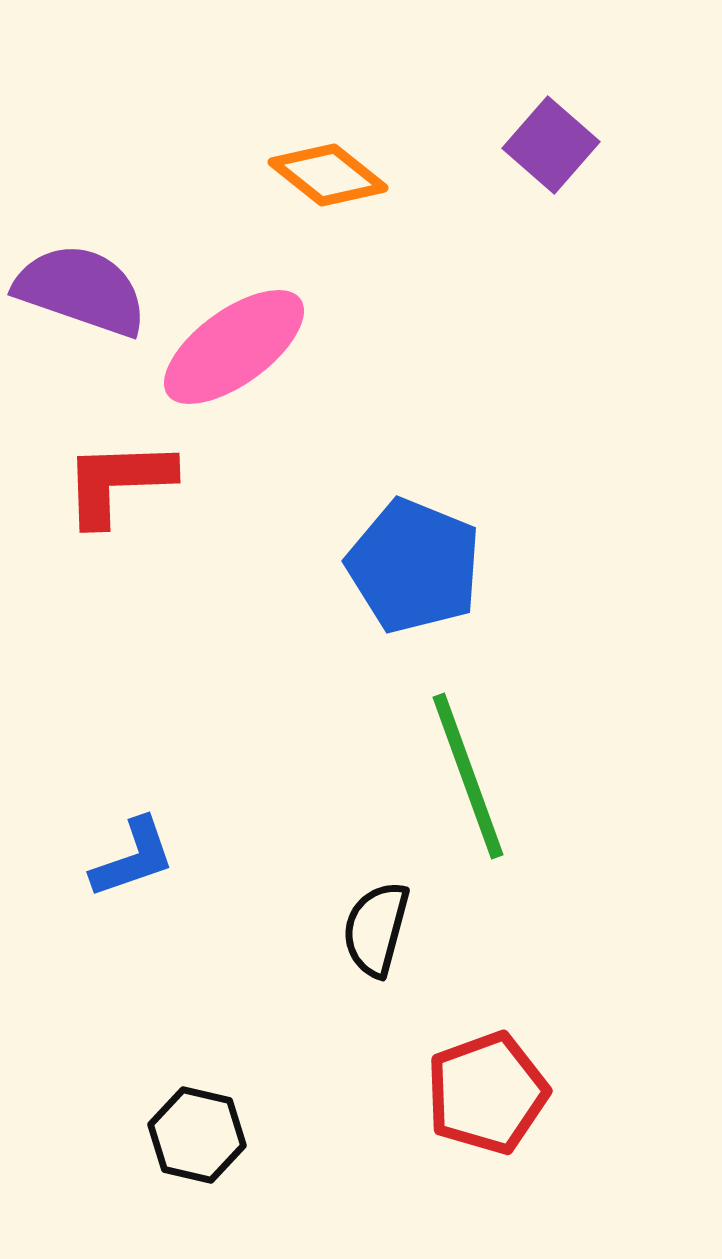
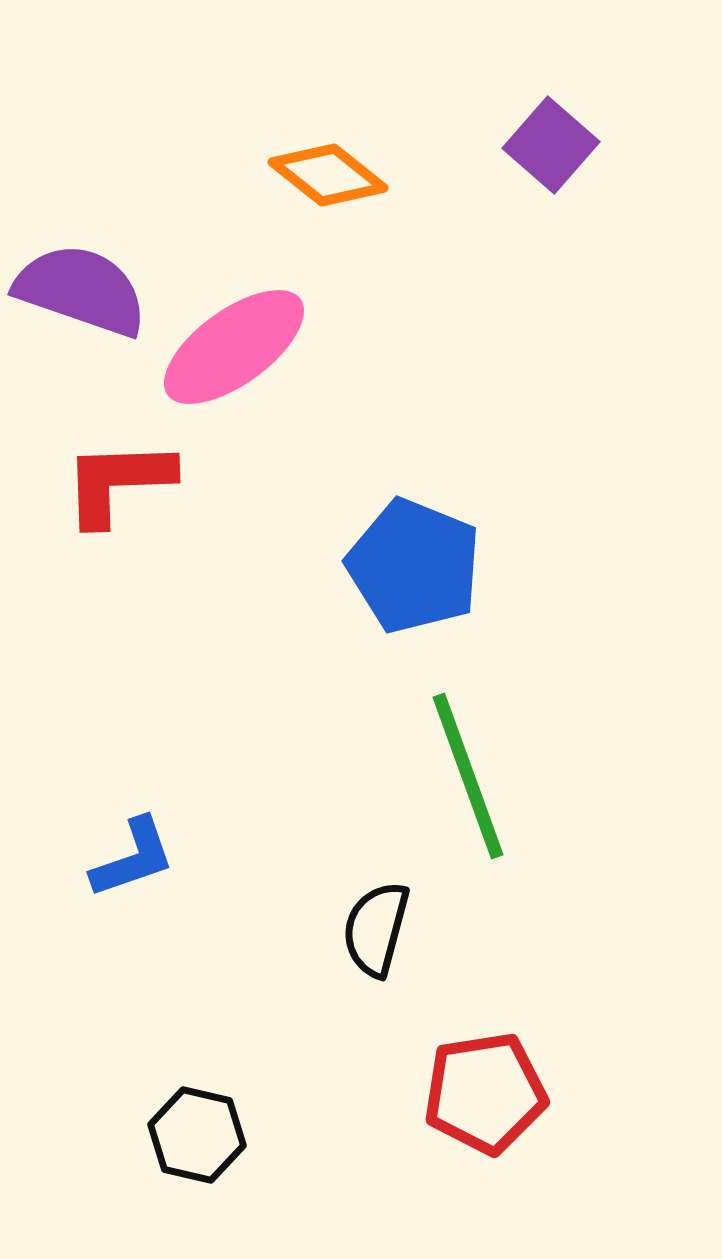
red pentagon: moved 2 px left; rotated 11 degrees clockwise
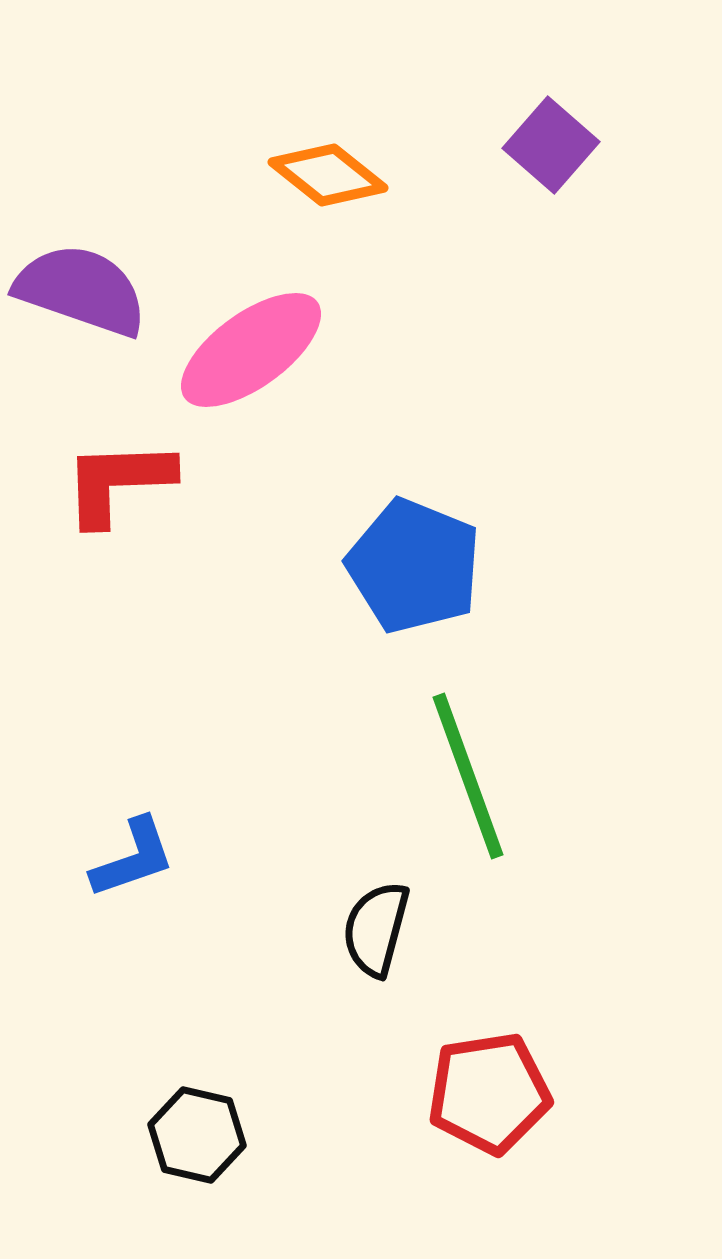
pink ellipse: moved 17 px right, 3 px down
red pentagon: moved 4 px right
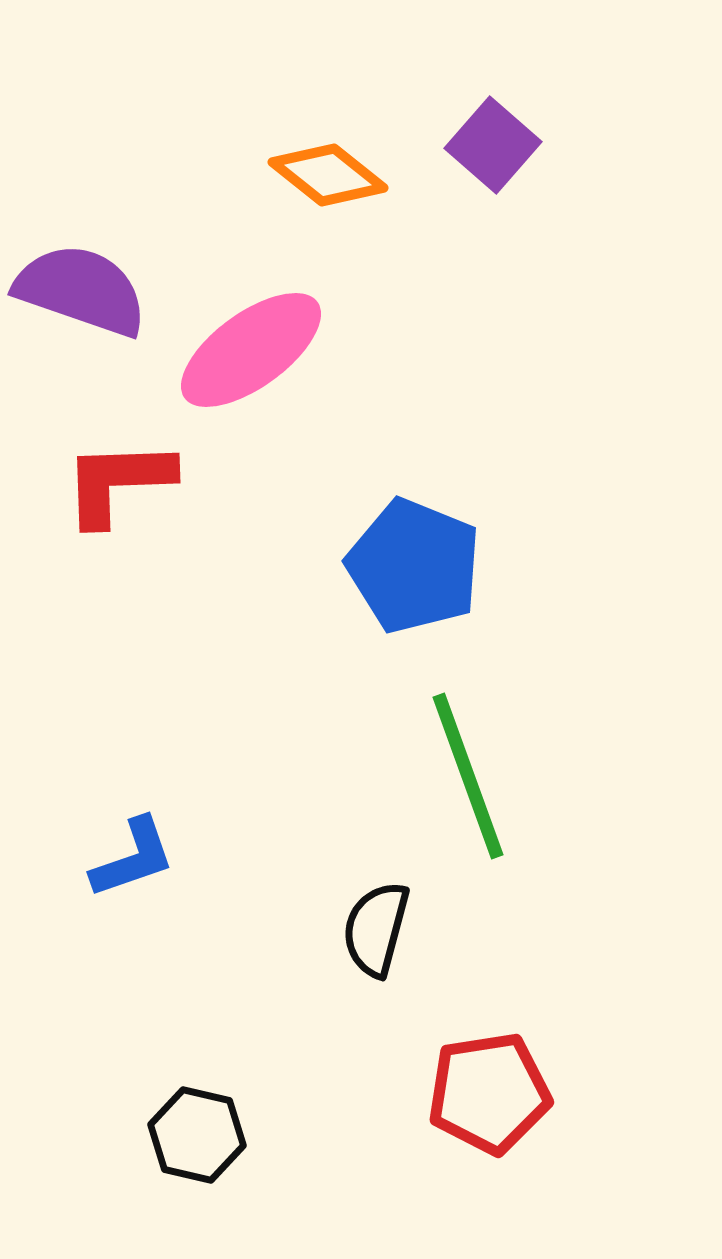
purple square: moved 58 px left
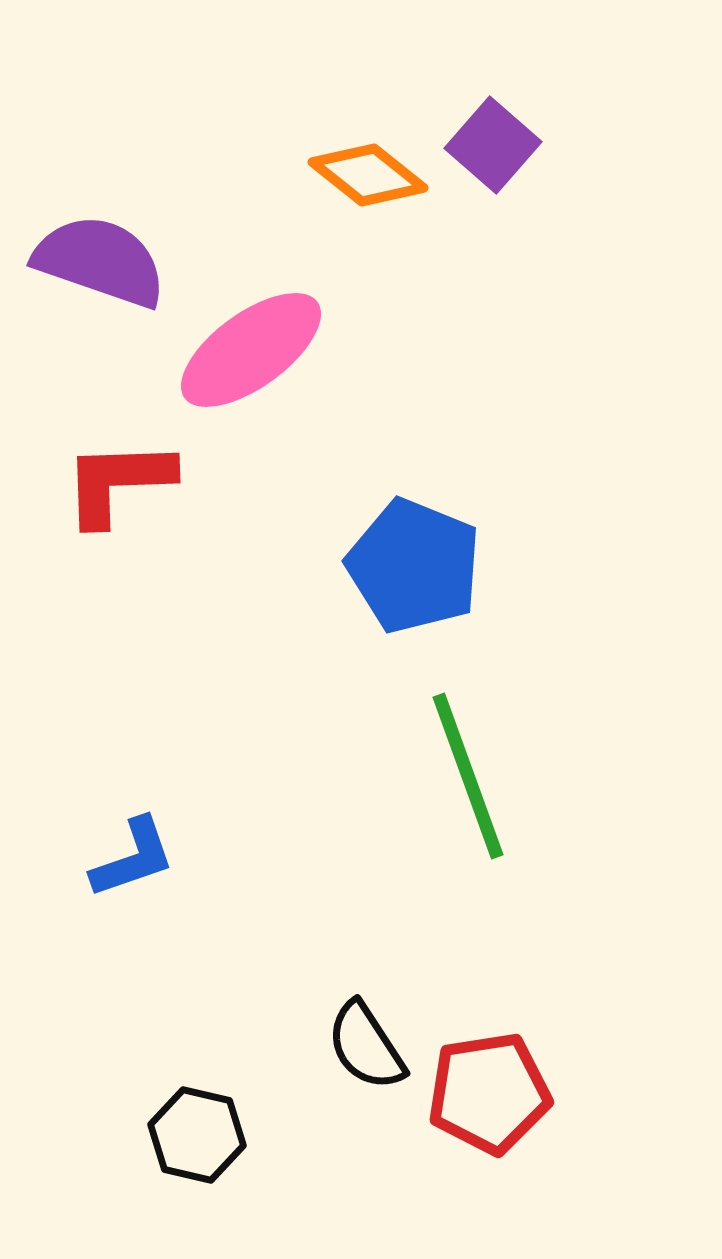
orange diamond: moved 40 px right
purple semicircle: moved 19 px right, 29 px up
black semicircle: moved 10 px left, 117 px down; rotated 48 degrees counterclockwise
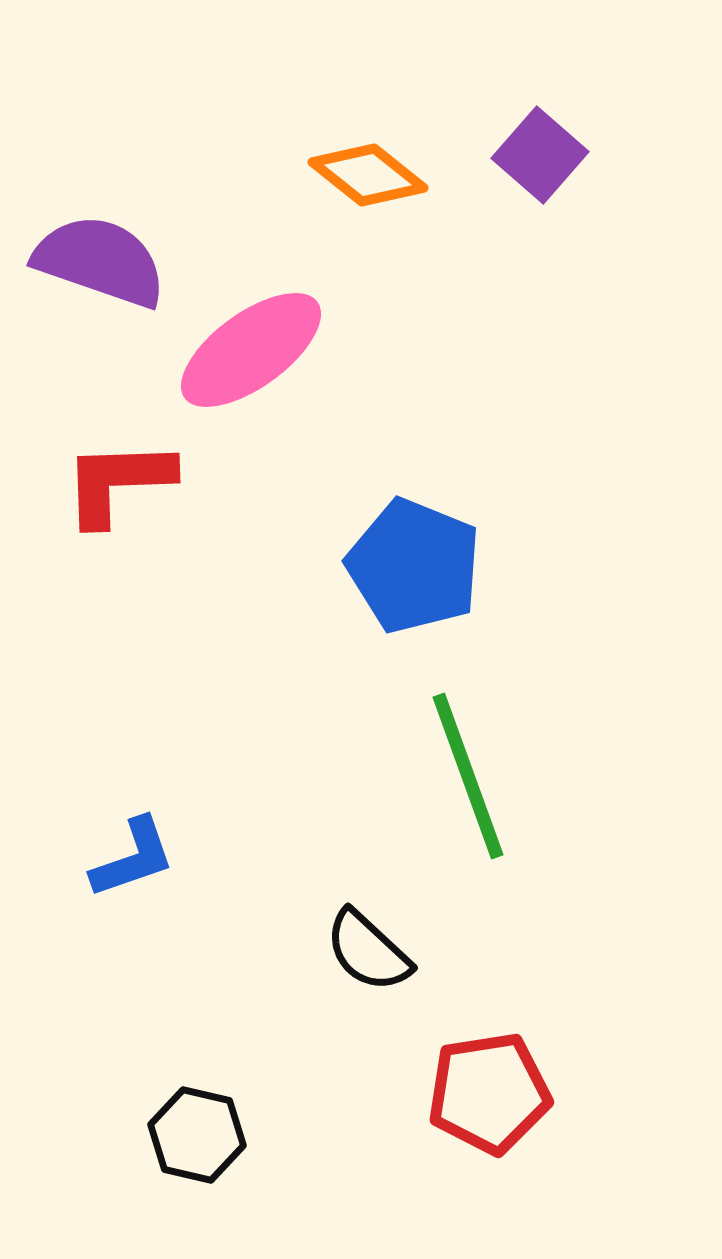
purple square: moved 47 px right, 10 px down
black semicircle: moved 2 px right, 95 px up; rotated 14 degrees counterclockwise
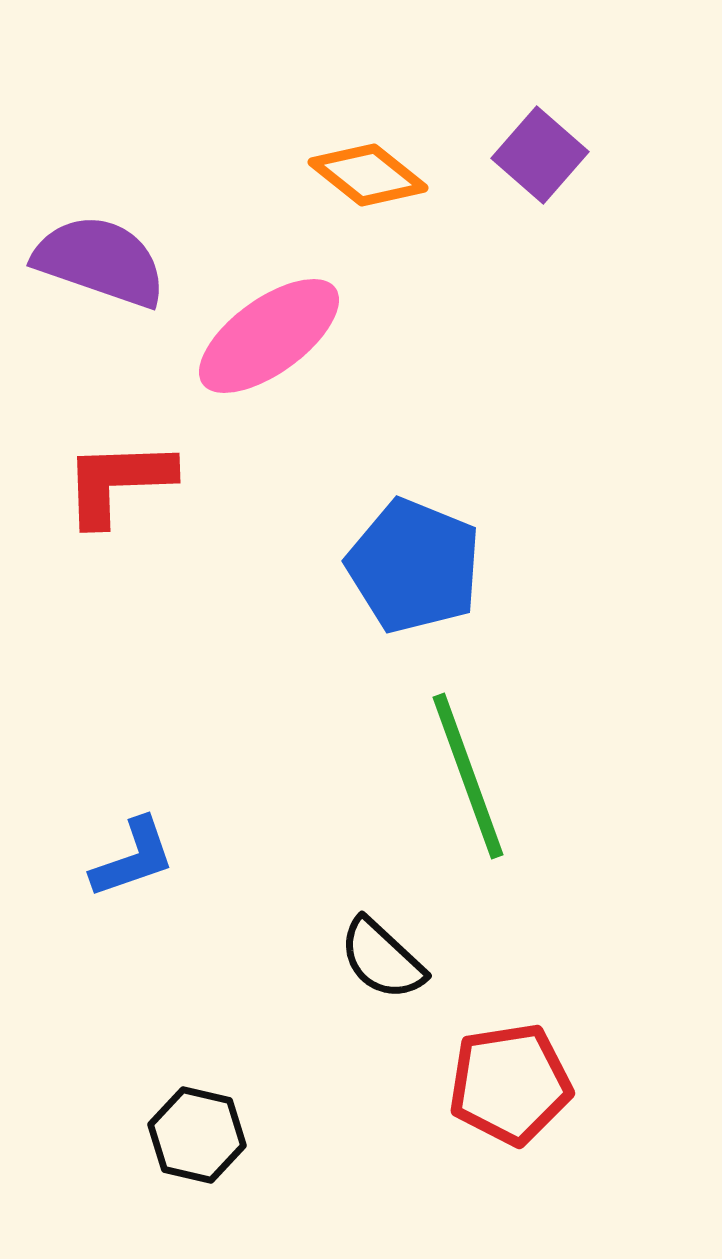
pink ellipse: moved 18 px right, 14 px up
black semicircle: moved 14 px right, 8 px down
red pentagon: moved 21 px right, 9 px up
